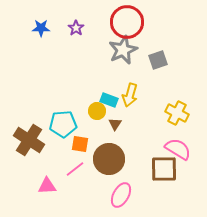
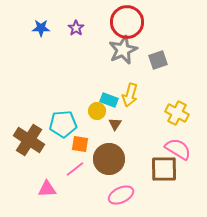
pink triangle: moved 3 px down
pink ellipse: rotated 35 degrees clockwise
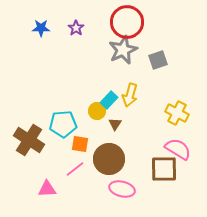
cyan rectangle: rotated 66 degrees counterclockwise
pink ellipse: moved 1 px right, 6 px up; rotated 40 degrees clockwise
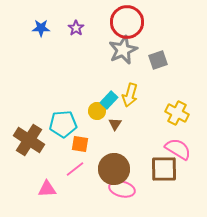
brown circle: moved 5 px right, 10 px down
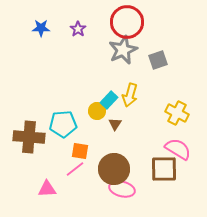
purple star: moved 2 px right, 1 px down
brown cross: moved 3 px up; rotated 28 degrees counterclockwise
orange square: moved 7 px down
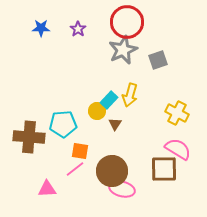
brown circle: moved 2 px left, 2 px down
